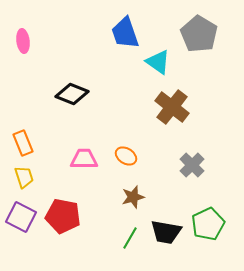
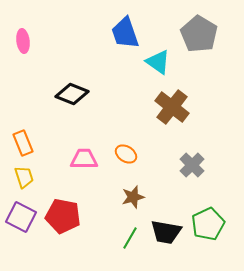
orange ellipse: moved 2 px up
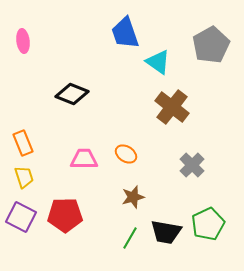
gray pentagon: moved 12 px right, 11 px down; rotated 12 degrees clockwise
red pentagon: moved 2 px right, 1 px up; rotated 12 degrees counterclockwise
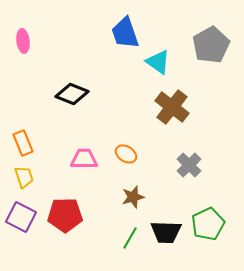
gray cross: moved 3 px left
black trapezoid: rotated 8 degrees counterclockwise
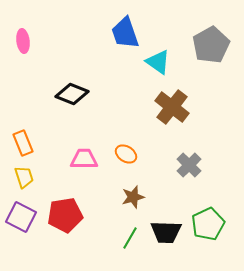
red pentagon: rotated 8 degrees counterclockwise
